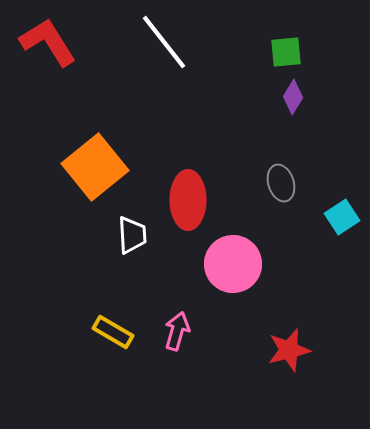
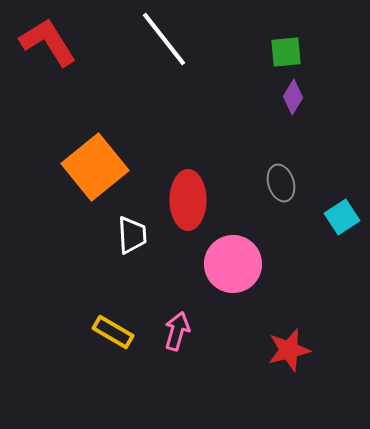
white line: moved 3 px up
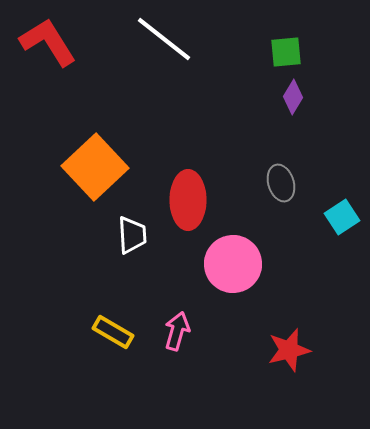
white line: rotated 14 degrees counterclockwise
orange square: rotated 4 degrees counterclockwise
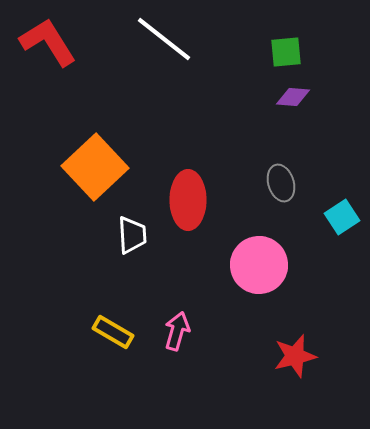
purple diamond: rotated 64 degrees clockwise
pink circle: moved 26 px right, 1 px down
red star: moved 6 px right, 6 px down
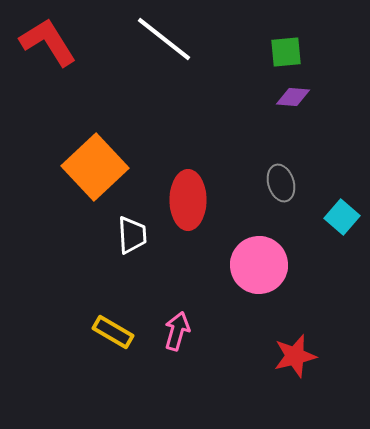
cyan square: rotated 16 degrees counterclockwise
